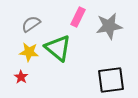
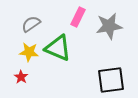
green triangle: rotated 16 degrees counterclockwise
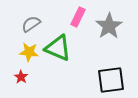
gray star: rotated 24 degrees counterclockwise
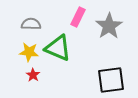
gray semicircle: rotated 36 degrees clockwise
red star: moved 12 px right, 2 px up
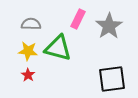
pink rectangle: moved 2 px down
green triangle: rotated 8 degrees counterclockwise
yellow star: moved 1 px left, 1 px up
red star: moved 5 px left
black square: moved 1 px right, 1 px up
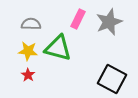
gray star: moved 4 px up; rotated 12 degrees clockwise
black square: rotated 36 degrees clockwise
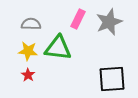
green triangle: rotated 8 degrees counterclockwise
black square: rotated 32 degrees counterclockwise
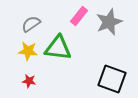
pink rectangle: moved 1 px right, 3 px up; rotated 12 degrees clockwise
gray semicircle: rotated 36 degrees counterclockwise
red star: moved 1 px right, 6 px down; rotated 24 degrees counterclockwise
black square: rotated 24 degrees clockwise
